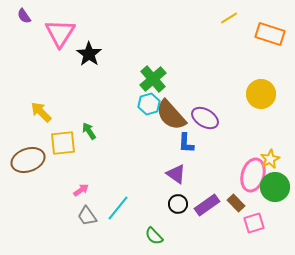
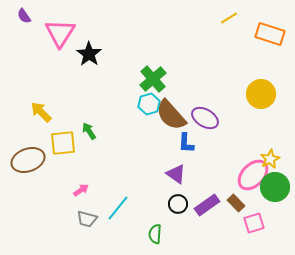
pink ellipse: rotated 28 degrees clockwise
gray trapezoid: moved 3 px down; rotated 40 degrees counterclockwise
green semicircle: moved 1 px right, 2 px up; rotated 48 degrees clockwise
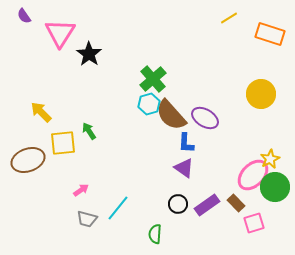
purple triangle: moved 8 px right, 6 px up
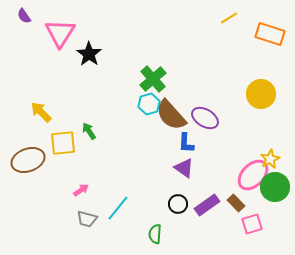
pink square: moved 2 px left, 1 px down
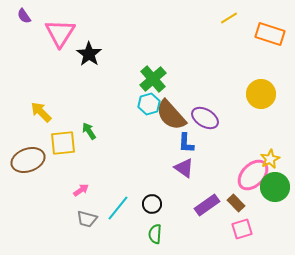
black circle: moved 26 px left
pink square: moved 10 px left, 5 px down
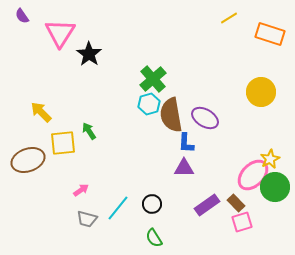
purple semicircle: moved 2 px left
yellow circle: moved 2 px up
brown semicircle: rotated 32 degrees clockwise
purple triangle: rotated 35 degrees counterclockwise
pink square: moved 7 px up
green semicircle: moved 1 px left, 4 px down; rotated 36 degrees counterclockwise
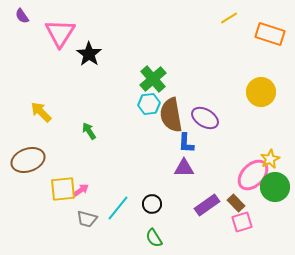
cyan hexagon: rotated 10 degrees clockwise
yellow square: moved 46 px down
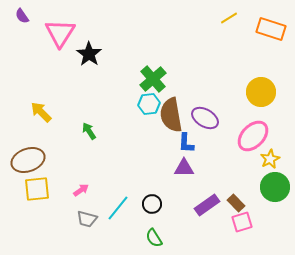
orange rectangle: moved 1 px right, 5 px up
pink ellipse: moved 39 px up
yellow square: moved 26 px left
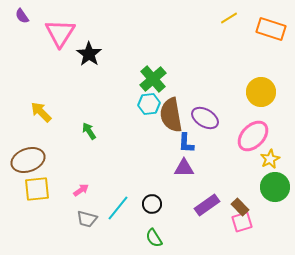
brown rectangle: moved 4 px right, 4 px down
